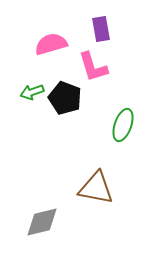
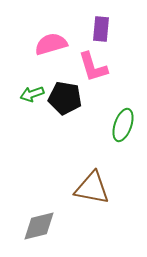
purple rectangle: rotated 15 degrees clockwise
green arrow: moved 2 px down
black pentagon: rotated 12 degrees counterclockwise
brown triangle: moved 4 px left
gray diamond: moved 3 px left, 4 px down
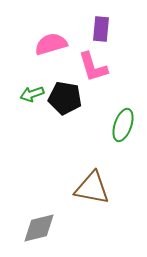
gray diamond: moved 2 px down
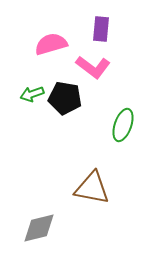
pink L-shape: rotated 36 degrees counterclockwise
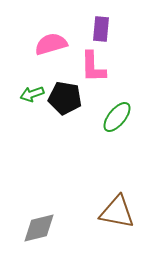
pink L-shape: rotated 52 degrees clockwise
green ellipse: moved 6 px left, 8 px up; rotated 20 degrees clockwise
brown triangle: moved 25 px right, 24 px down
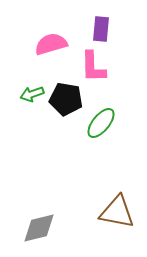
black pentagon: moved 1 px right, 1 px down
green ellipse: moved 16 px left, 6 px down
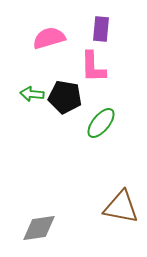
pink semicircle: moved 2 px left, 6 px up
green arrow: rotated 25 degrees clockwise
black pentagon: moved 1 px left, 2 px up
brown triangle: moved 4 px right, 5 px up
gray diamond: rotated 6 degrees clockwise
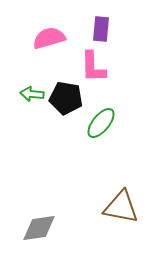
black pentagon: moved 1 px right, 1 px down
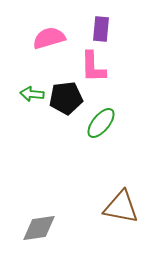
black pentagon: rotated 16 degrees counterclockwise
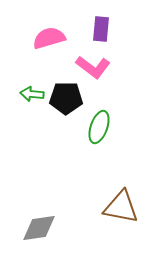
pink L-shape: rotated 52 degrees counterclockwise
black pentagon: rotated 8 degrees clockwise
green ellipse: moved 2 px left, 4 px down; rotated 20 degrees counterclockwise
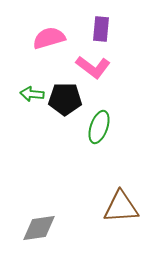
black pentagon: moved 1 px left, 1 px down
brown triangle: rotated 15 degrees counterclockwise
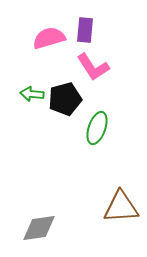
purple rectangle: moved 16 px left, 1 px down
pink L-shape: rotated 20 degrees clockwise
black pentagon: rotated 16 degrees counterclockwise
green ellipse: moved 2 px left, 1 px down
